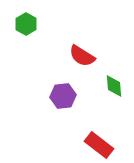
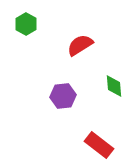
red semicircle: moved 2 px left, 11 px up; rotated 116 degrees clockwise
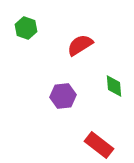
green hexagon: moved 4 px down; rotated 10 degrees counterclockwise
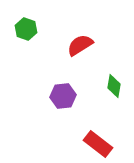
green hexagon: moved 1 px down
green diamond: rotated 15 degrees clockwise
red rectangle: moved 1 px left, 1 px up
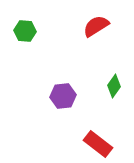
green hexagon: moved 1 px left, 2 px down; rotated 15 degrees counterclockwise
red semicircle: moved 16 px right, 19 px up
green diamond: rotated 25 degrees clockwise
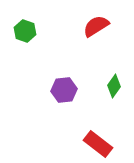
green hexagon: rotated 15 degrees clockwise
purple hexagon: moved 1 px right, 6 px up
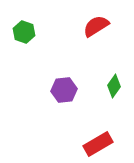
green hexagon: moved 1 px left, 1 px down
red rectangle: rotated 68 degrees counterclockwise
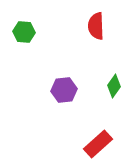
red semicircle: rotated 60 degrees counterclockwise
green hexagon: rotated 15 degrees counterclockwise
red rectangle: rotated 12 degrees counterclockwise
